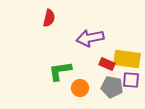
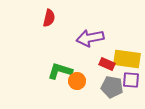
green L-shape: rotated 25 degrees clockwise
orange circle: moved 3 px left, 7 px up
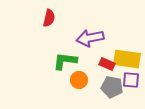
green L-shape: moved 5 px right, 10 px up; rotated 10 degrees counterclockwise
orange circle: moved 2 px right, 1 px up
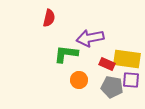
green L-shape: moved 1 px right, 7 px up
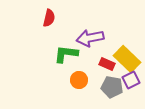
yellow rectangle: rotated 36 degrees clockwise
purple square: rotated 30 degrees counterclockwise
